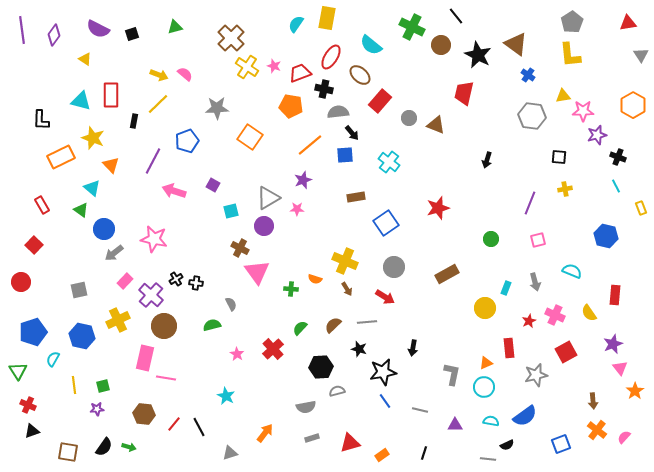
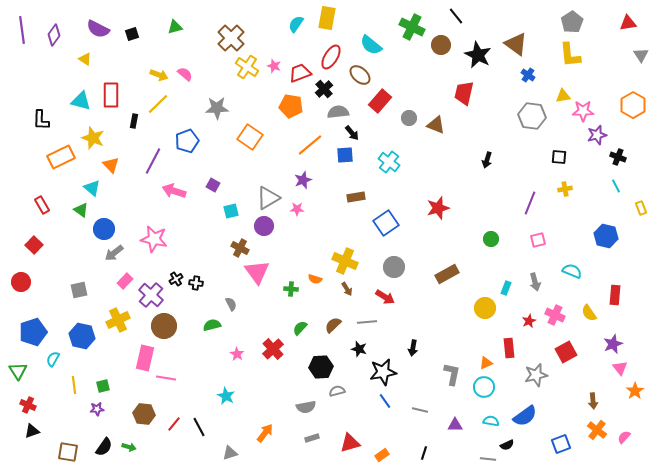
black cross at (324, 89): rotated 36 degrees clockwise
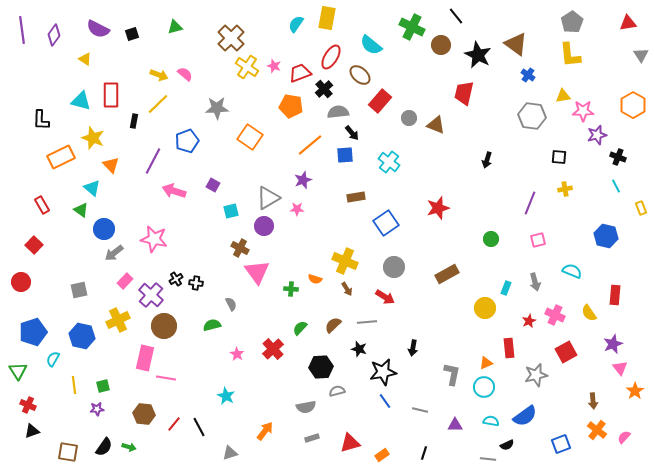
orange arrow at (265, 433): moved 2 px up
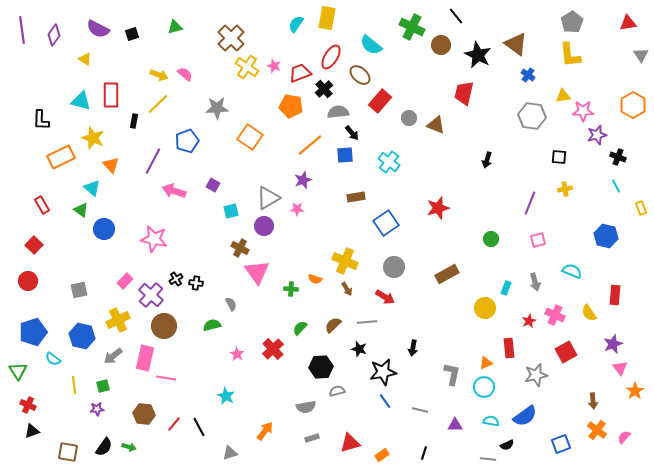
gray arrow at (114, 253): moved 1 px left, 103 px down
red circle at (21, 282): moved 7 px right, 1 px up
cyan semicircle at (53, 359): rotated 84 degrees counterclockwise
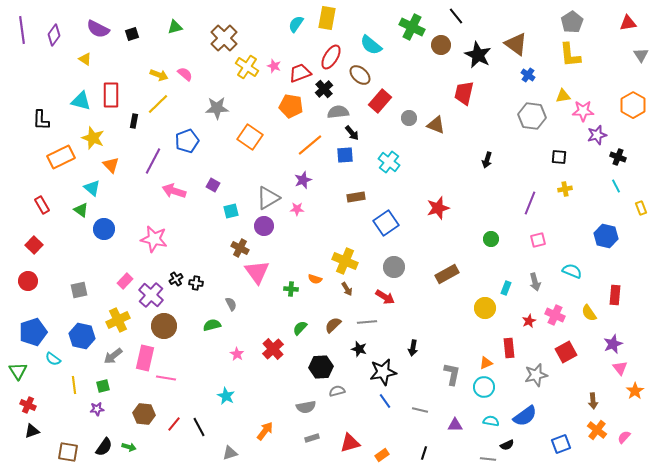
brown cross at (231, 38): moved 7 px left
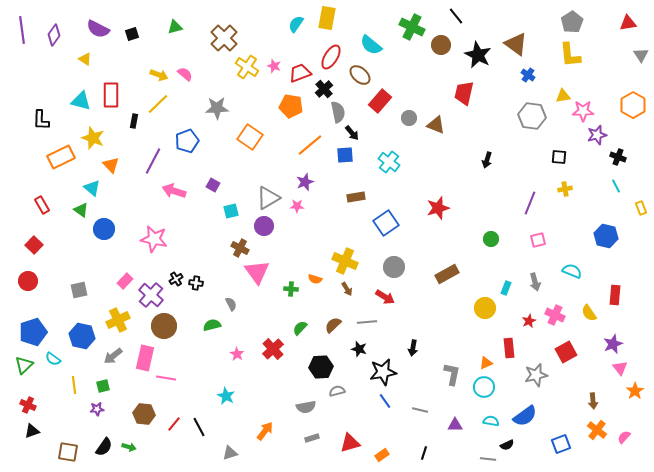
gray semicircle at (338, 112): rotated 85 degrees clockwise
purple star at (303, 180): moved 2 px right, 2 px down
pink star at (297, 209): moved 3 px up
green triangle at (18, 371): moved 6 px right, 6 px up; rotated 18 degrees clockwise
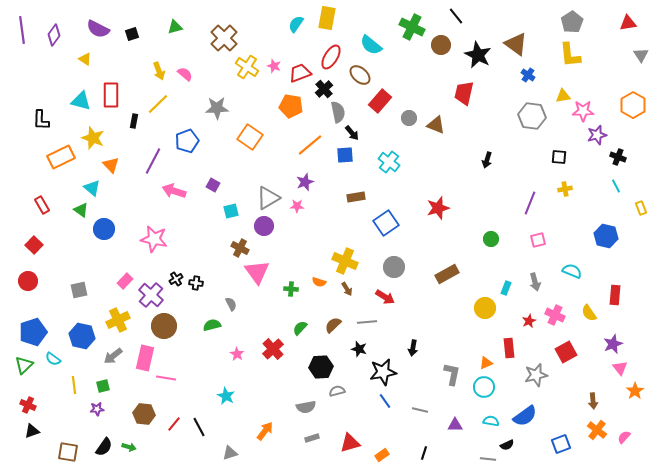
yellow arrow at (159, 75): moved 4 px up; rotated 48 degrees clockwise
orange semicircle at (315, 279): moved 4 px right, 3 px down
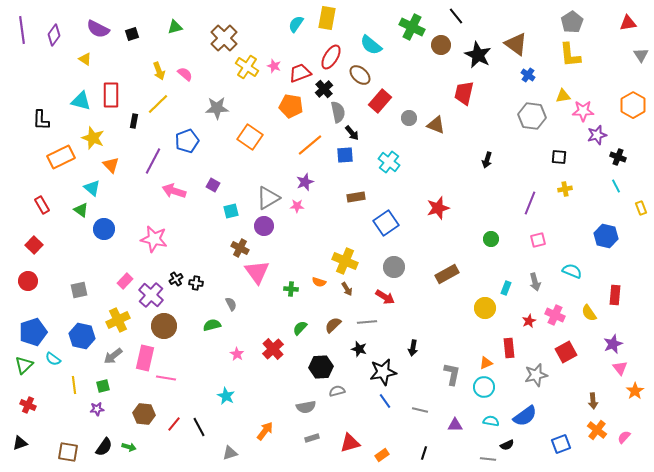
black triangle at (32, 431): moved 12 px left, 12 px down
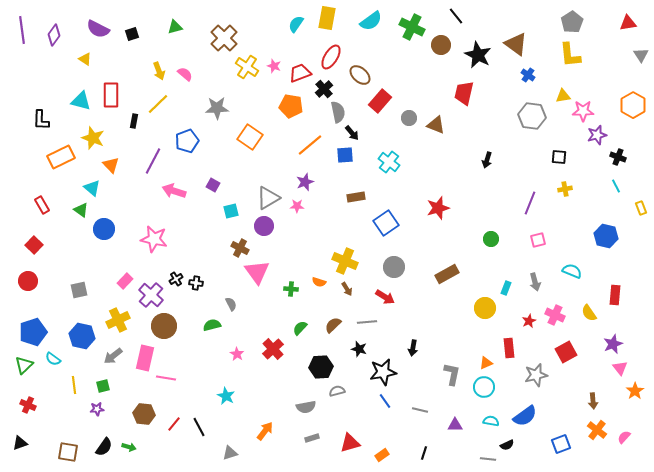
cyan semicircle at (371, 45): moved 24 px up; rotated 75 degrees counterclockwise
